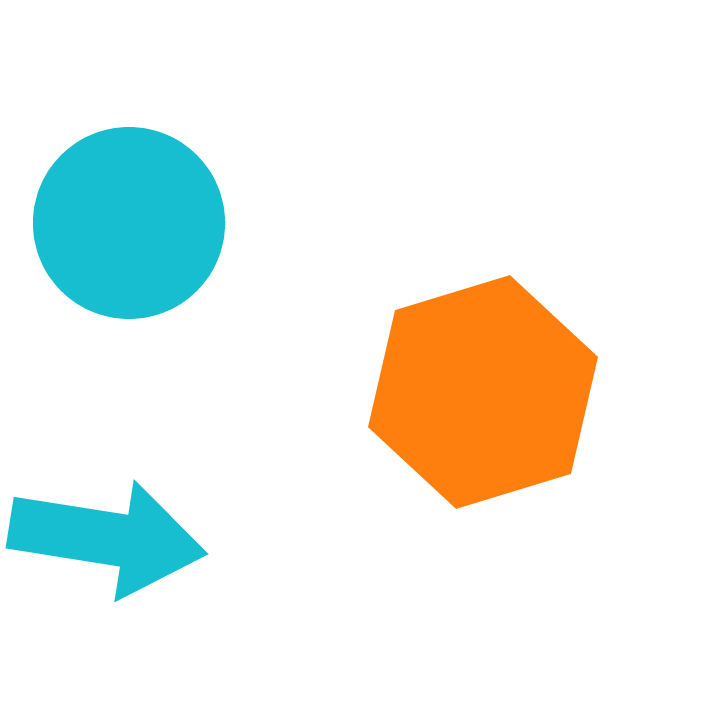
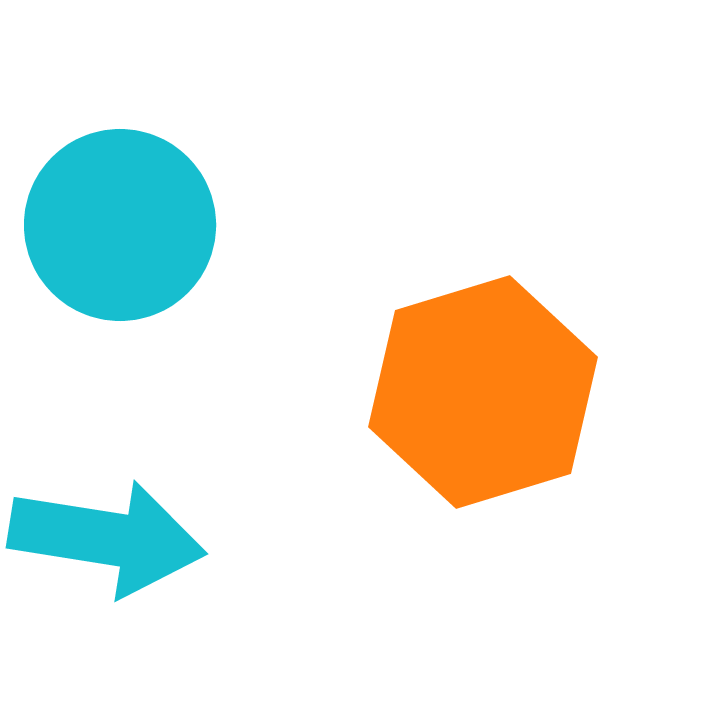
cyan circle: moved 9 px left, 2 px down
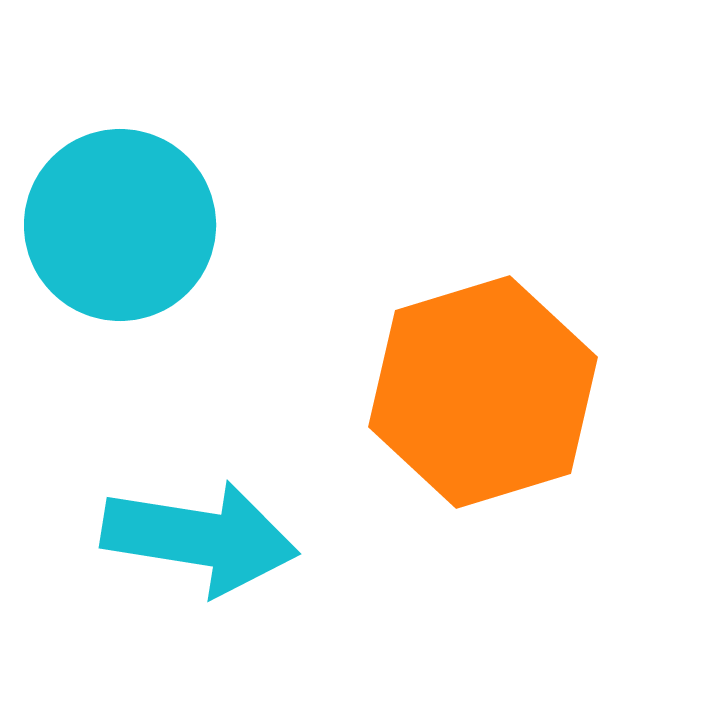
cyan arrow: moved 93 px right
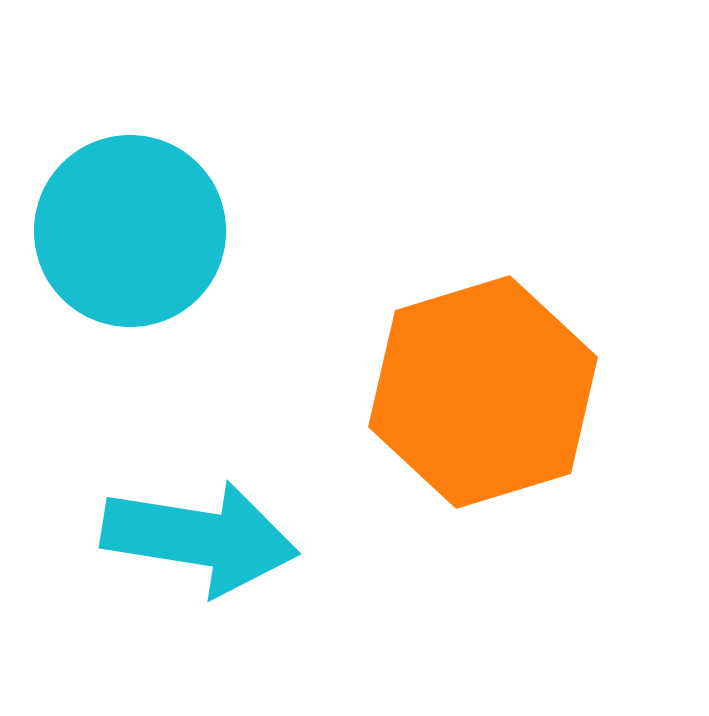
cyan circle: moved 10 px right, 6 px down
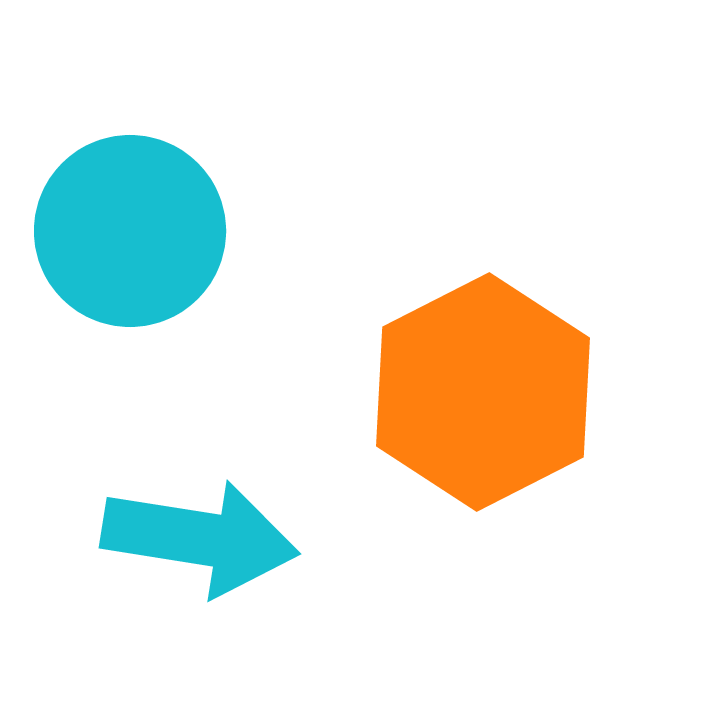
orange hexagon: rotated 10 degrees counterclockwise
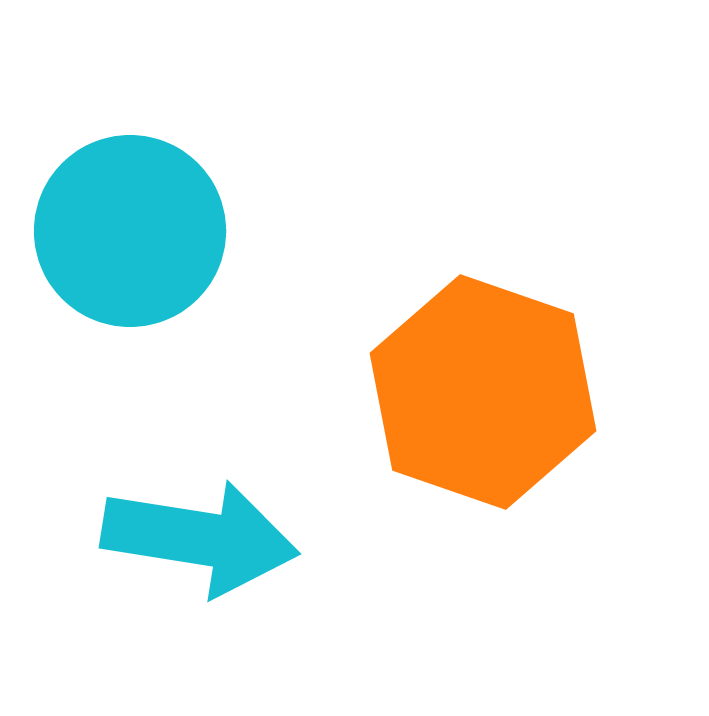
orange hexagon: rotated 14 degrees counterclockwise
